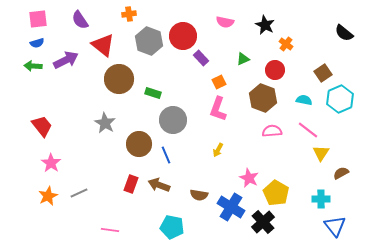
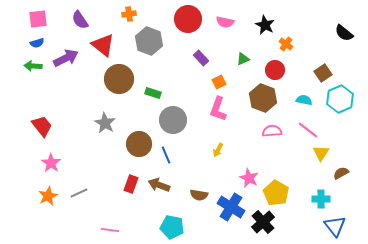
red circle at (183, 36): moved 5 px right, 17 px up
purple arrow at (66, 60): moved 2 px up
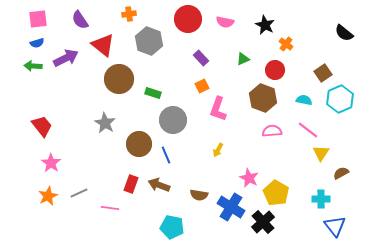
orange square at (219, 82): moved 17 px left, 4 px down
pink line at (110, 230): moved 22 px up
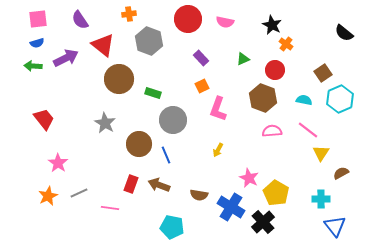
black star at (265, 25): moved 7 px right
red trapezoid at (42, 126): moved 2 px right, 7 px up
pink star at (51, 163): moved 7 px right
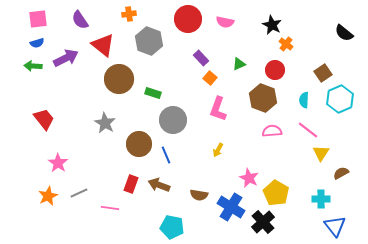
green triangle at (243, 59): moved 4 px left, 5 px down
orange square at (202, 86): moved 8 px right, 8 px up; rotated 24 degrees counterclockwise
cyan semicircle at (304, 100): rotated 98 degrees counterclockwise
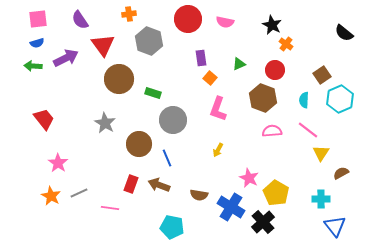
red triangle at (103, 45): rotated 15 degrees clockwise
purple rectangle at (201, 58): rotated 35 degrees clockwise
brown square at (323, 73): moved 1 px left, 2 px down
blue line at (166, 155): moved 1 px right, 3 px down
orange star at (48, 196): moved 3 px right; rotated 18 degrees counterclockwise
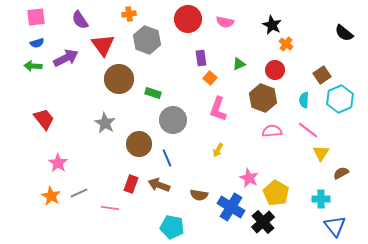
pink square at (38, 19): moved 2 px left, 2 px up
gray hexagon at (149, 41): moved 2 px left, 1 px up
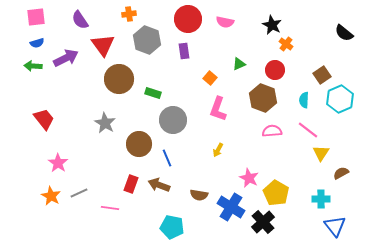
purple rectangle at (201, 58): moved 17 px left, 7 px up
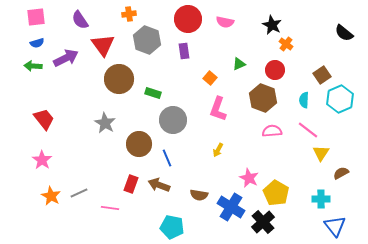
pink star at (58, 163): moved 16 px left, 3 px up
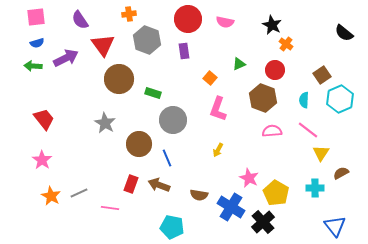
cyan cross at (321, 199): moved 6 px left, 11 px up
